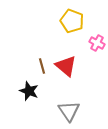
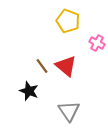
yellow pentagon: moved 4 px left
brown line: rotated 21 degrees counterclockwise
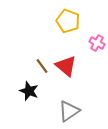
gray triangle: rotated 30 degrees clockwise
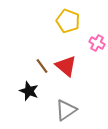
gray triangle: moved 3 px left, 1 px up
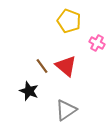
yellow pentagon: moved 1 px right
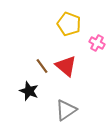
yellow pentagon: moved 3 px down
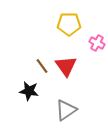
yellow pentagon: rotated 20 degrees counterclockwise
red triangle: rotated 15 degrees clockwise
black star: rotated 12 degrees counterclockwise
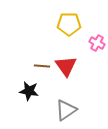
brown line: rotated 49 degrees counterclockwise
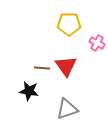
brown line: moved 2 px down
gray triangle: moved 1 px right, 1 px up; rotated 15 degrees clockwise
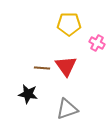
black star: moved 1 px left, 3 px down
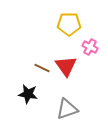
pink cross: moved 7 px left, 4 px down
brown line: rotated 21 degrees clockwise
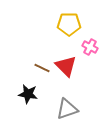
red triangle: rotated 10 degrees counterclockwise
